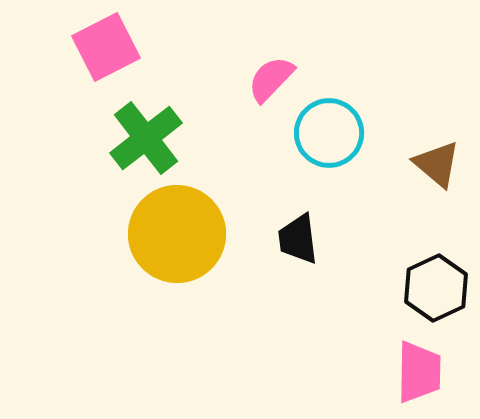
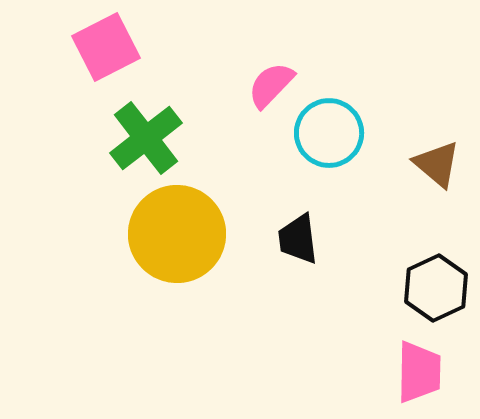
pink semicircle: moved 6 px down
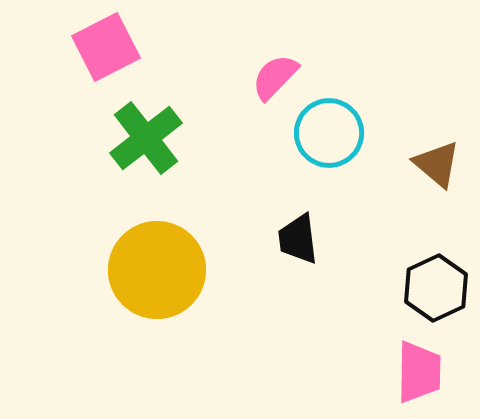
pink semicircle: moved 4 px right, 8 px up
yellow circle: moved 20 px left, 36 px down
